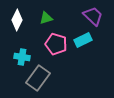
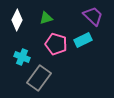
cyan cross: rotated 14 degrees clockwise
gray rectangle: moved 1 px right
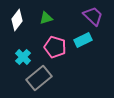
white diamond: rotated 10 degrees clockwise
pink pentagon: moved 1 px left, 3 px down
cyan cross: moved 1 px right; rotated 21 degrees clockwise
gray rectangle: rotated 15 degrees clockwise
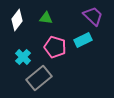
green triangle: rotated 24 degrees clockwise
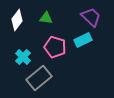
purple trapezoid: moved 2 px left, 1 px down
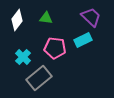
pink pentagon: moved 1 px down; rotated 10 degrees counterclockwise
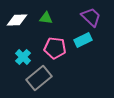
white diamond: rotated 50 degrees clockwise
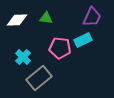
purple trapezoid: moved 1 px right; rotated 70 degrees clockwise
pink pentagon: moved 5 px right
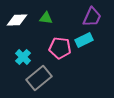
cyan rectangle: moved 1 px right
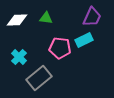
cyan cross: moved 4 px left
